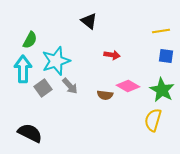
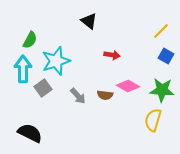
yellow line: rotated 36 degrees counterclockwise
blue square: rotated 21 degrees clockwise
gray arrow: moved 8 px right, 10 px down
green star: rotated 25 degrees counterclockwise
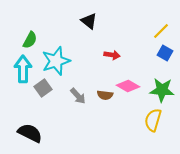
blue square: moved 1 px left, 3 px up
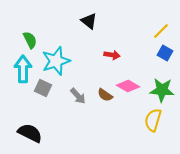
green semicircle: rotated 54 degrees counterclockwise
gray square: rotated 30 degrees counterclockwise
brown semicircle: rotated 28 degrees clockwise
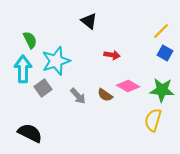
gray square: rotated 30 degrees clockwise
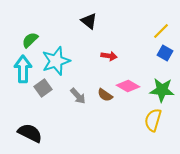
green semicircle: rotated 108 degrees counterclockwise
red arrow: moved 3 px left, 1 px down
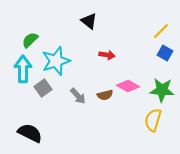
red arrow: moved 2 px left, 1 px up
brown semicircle: rotated 49 degrees counterclockwise
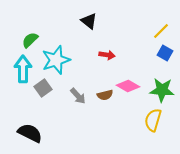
cyan star: moved 1 px up
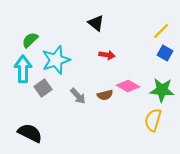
black triangle: moved 7 px right, 2 px down
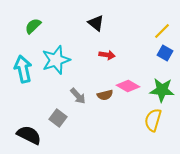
yellow line: moved 1 px right
green semicircle: moved 3 px right, 14 px up
cyan arrow: rotated 12 degrees counterclockwise
gray square: moved 15 px right, 30 px down; rotated 18 degrees counterclockwise
black semicircle: moved 1 px left, 2 px down
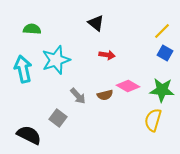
green semicircle: moved 1 px left, 3 px down; rotated 48 degrees clockwise
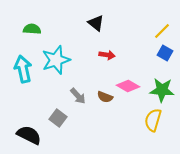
brown semicircle: moved 2 px down; rotated 35 degrees clockwise
